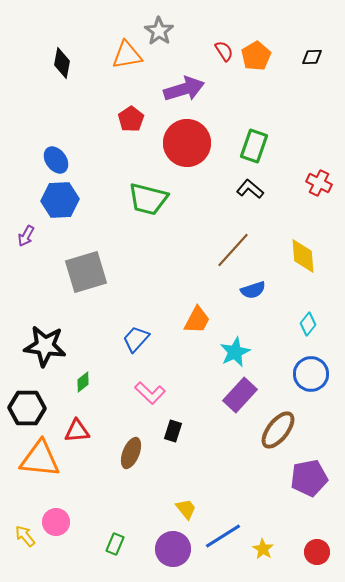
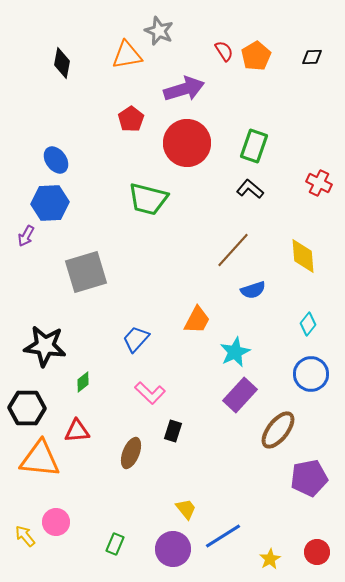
gray star at (159, 31): rotated 12 degrees counterclockwise
blue hexagon at (60, 200): moved 10 px left, 3 px down
yellow star at (263, 549): moved 7 px right, 10 px down; rotated 10 degrees clockwise
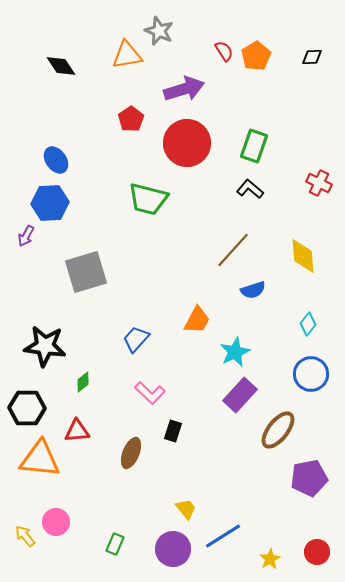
black diamond at (62, 63): moved 1 px left, 3 px down; rotated 44 degrees counterclockwise
